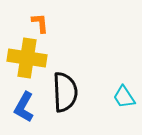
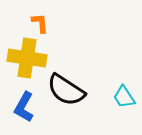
black semicircle: moved 1 px right, 2 px up; rotated 126 degrees clockwise
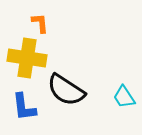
blue L-shape: rotated 36 degrees counterclockwise
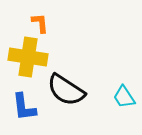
yellow cross: moved 1 px right, 1 px up
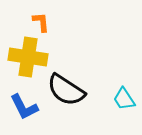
orange L-shape: moved 1 px right, 1 px up
cyan trapezoid: moved 2 px down
blue L-shape: rotated 20 degrees counterclockwise
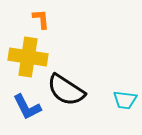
orange L-shape: moved 3 px up
cyan trapezoid: moved 1 px right, 1 px down; rotated 50 degrees counterclockwise
blue L-shape: moved 3 px right
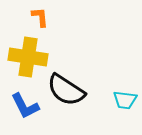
orange L-shape: moved 1 px left, 2 px up
blue L-shape: moved 2 px left, 1 px up
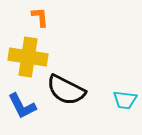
black semicircle: rotated 6 degrees counterclockwise
blue L-shape: moved 3 px left
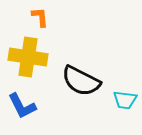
black semicircle: moved 15 px right, 9 px up
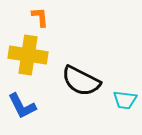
yellow cross: moved 2 px up
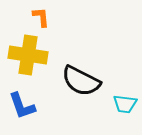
orange L-shape: moved 1 px right
cyan trapezoid: moved 4 px down
blue L-shape: rotated 8 degrees clockwise
